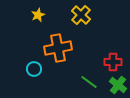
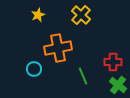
green line: moved 6 px left, 6 px up; rotated 30 degrees clockwise
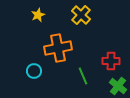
red cross: moved 2 px left, 1 px up
cyan circle: moved 2 px down
green cross: moved 1 px down
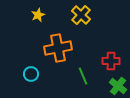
cyan circle: moved 3 px left, 3 px down
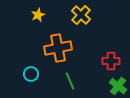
green line: moved 13 px left, 5 px down
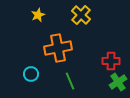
green cross: moved 4 px up; rotated 18 degrees clockwise
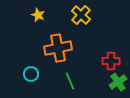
yellow star: rotated 24 degrees counterclockwise
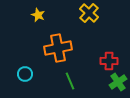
yellow cross: moved 8 px right, 2 px up
red cross: moved 2 px left
cyan circle: moved 6 px left
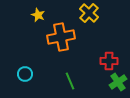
orange cross: moved 3 px right, 11 px up
